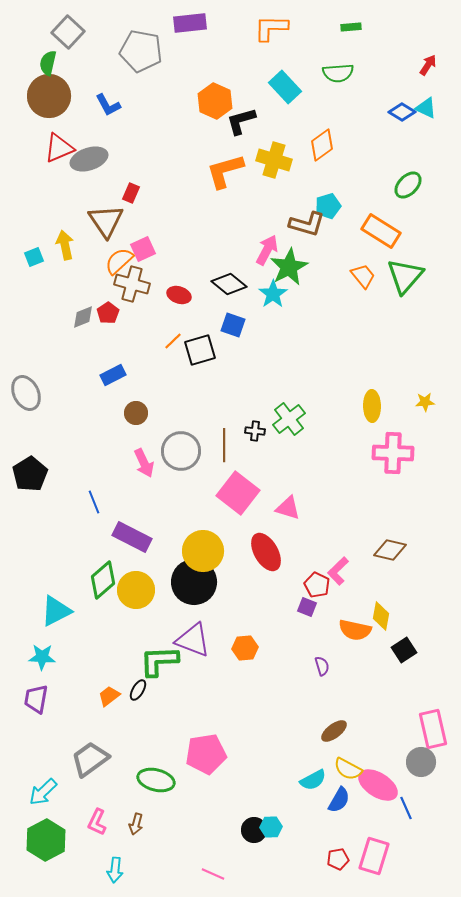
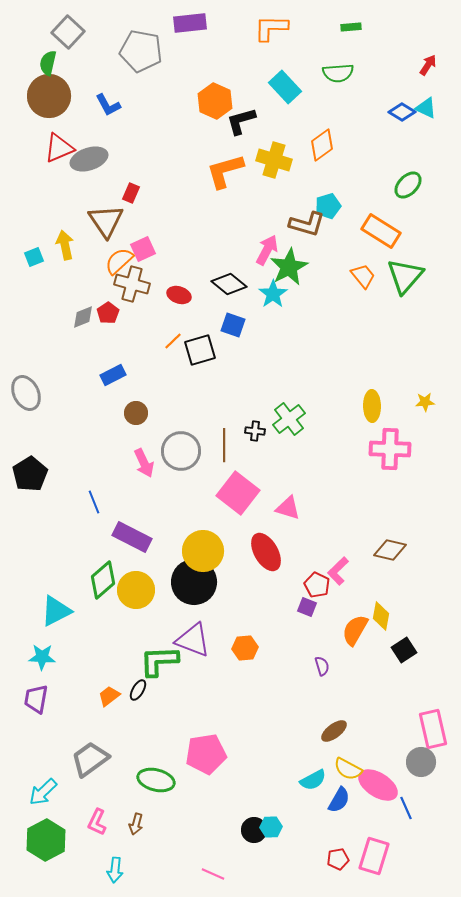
pink cross at (393, 453): moved 3 px left, 4 px up
orange semicircle at (355, 630): rotated 108 degrees clockwise
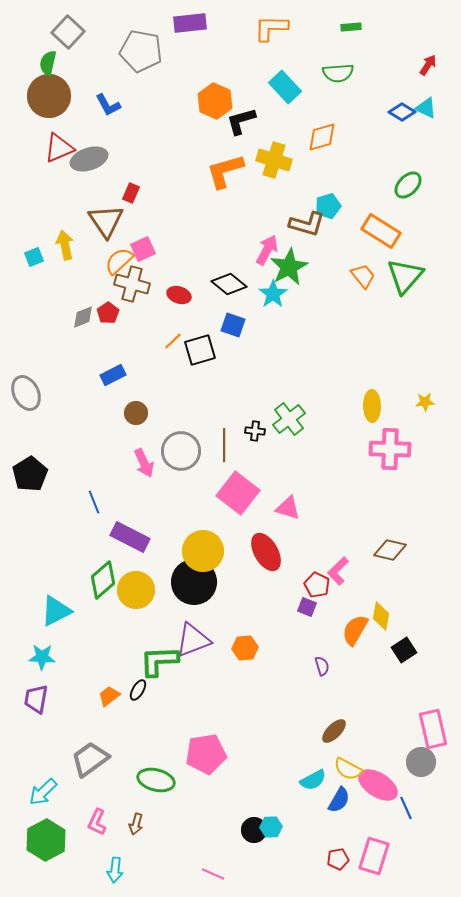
orange diamond at (322, 145): moved 8 px up; rotated 20 degrees clockwise
purple rectangle at (132, 537): moved 2 px left
purple triangle at (193, 640): rotated 42 degrees counterclockwise
brown ellipse at (334, 731): rotated 8 degrees counterclockwise
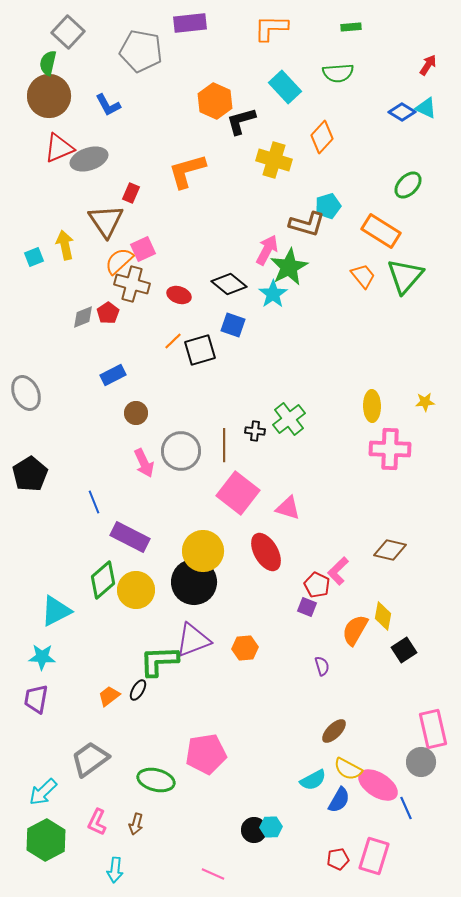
orange diamond at (322, 137): rotated 32 degrees counterclockwise
orange L-shape at (225, 171): moved 38 px left
yellow diamond at (381, 616): moved 2 px right
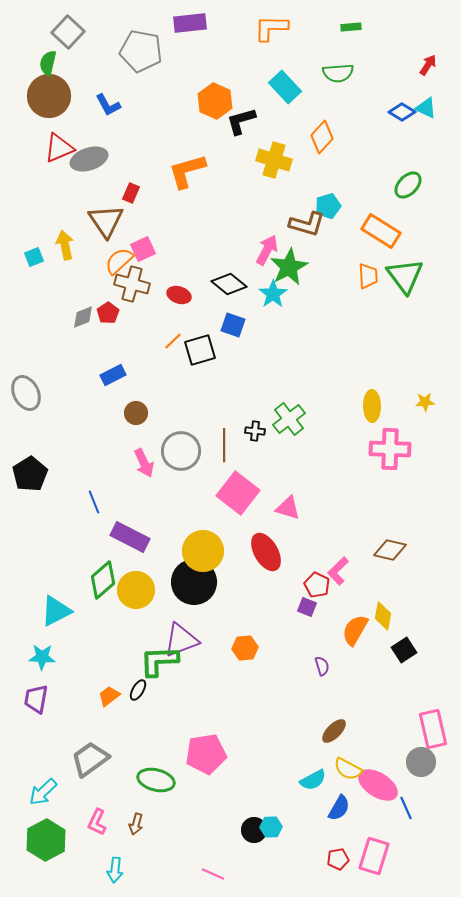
orange trapezoid at (363, 276): moved 5 px right; rotated 36 degrees clockwise
green triangle at (405, 276): rotated 18 degrees counterclockwise
purple triangle at (193, 640): moved 12 px left
blue semicircle at (339, 800): moved 8 px down
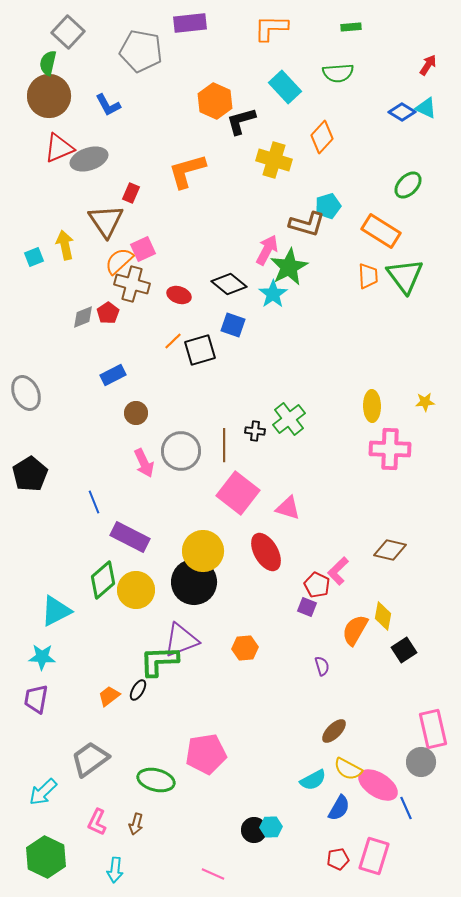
green hexagon at (46, 840): moved 17 px down; rotated 6 degrees counterclockwise
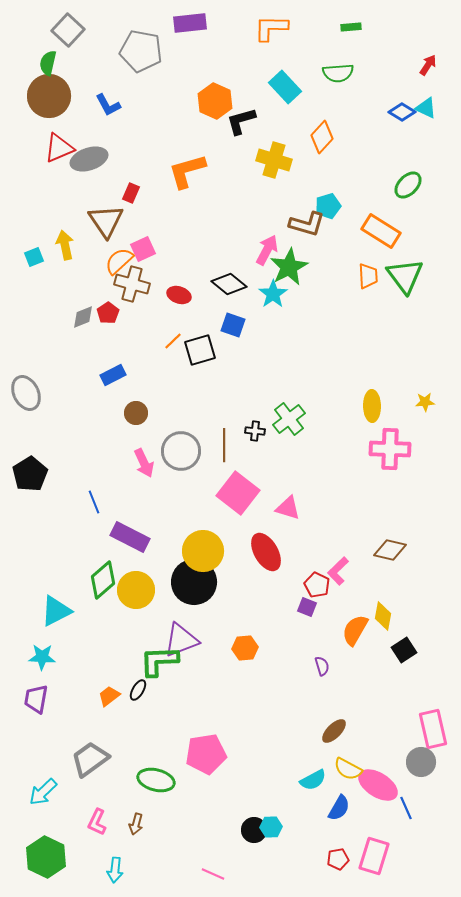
gray square at (68, 32): moved 2 px up
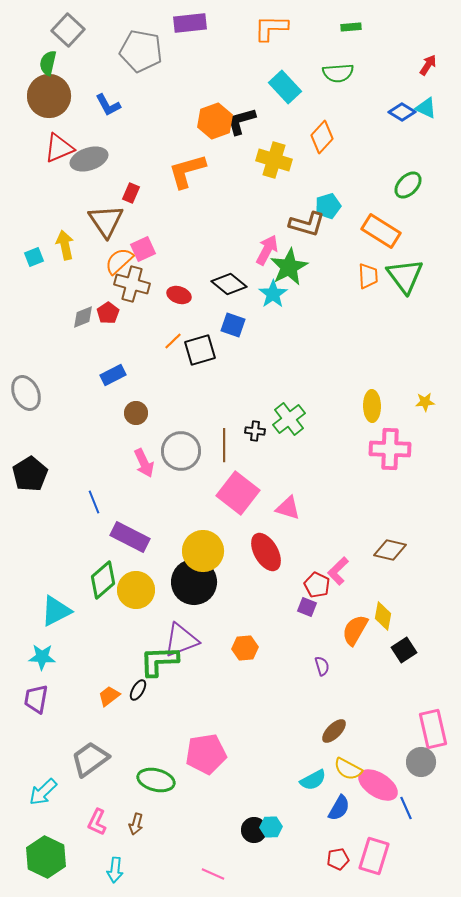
orange hexagon at (215, 101): moved 20 px down; rotated 16 degrees clockwise
